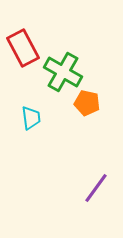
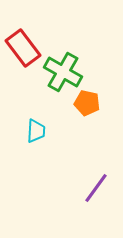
red rectangle: rotated 9 degrees counterclockwise
cyan trapezoid: moved 5 px right, 13 px down; rotated 10 degrees clockwise
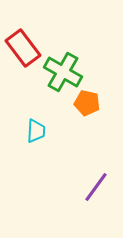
purple line: moved 1 px up
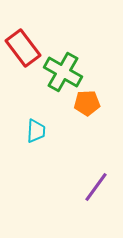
orange pentagon: rotated 15 degrees counterclockwise
